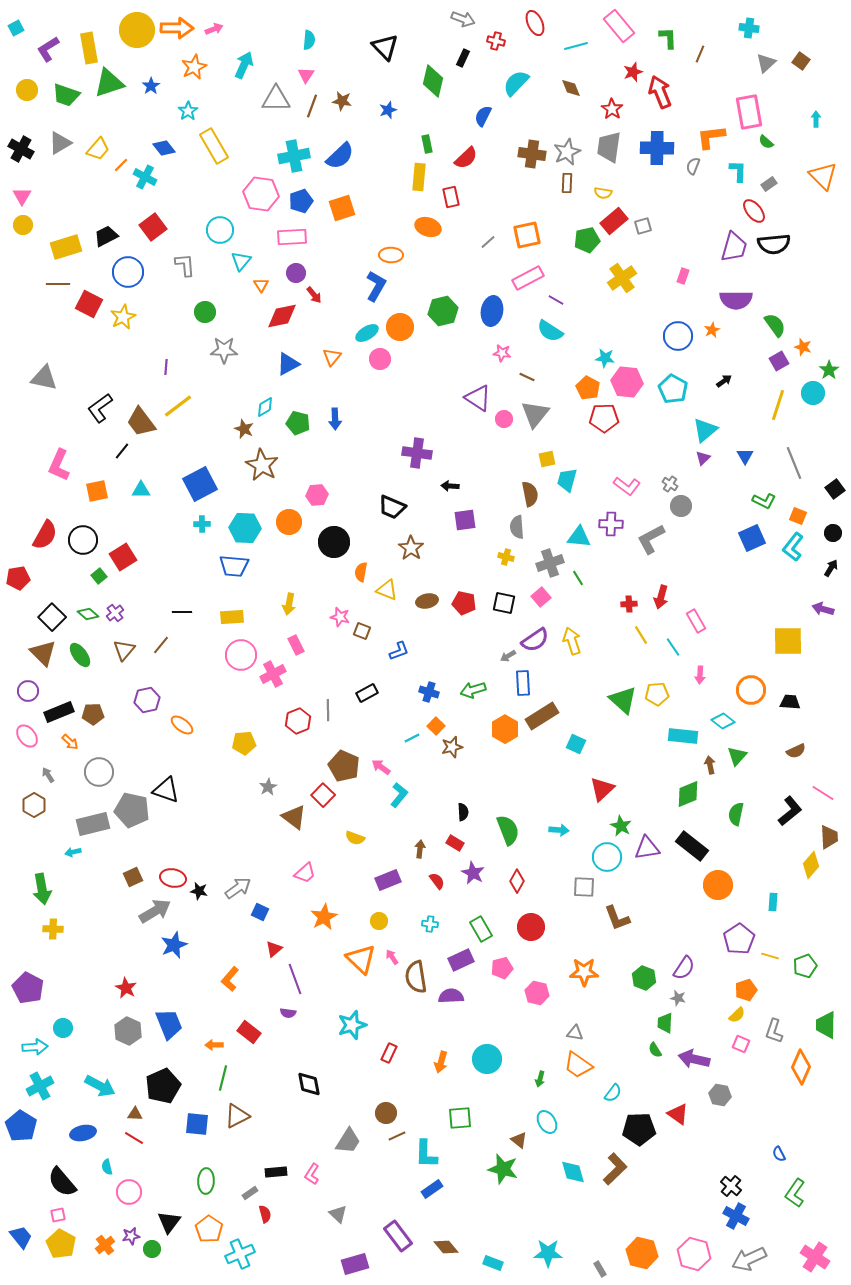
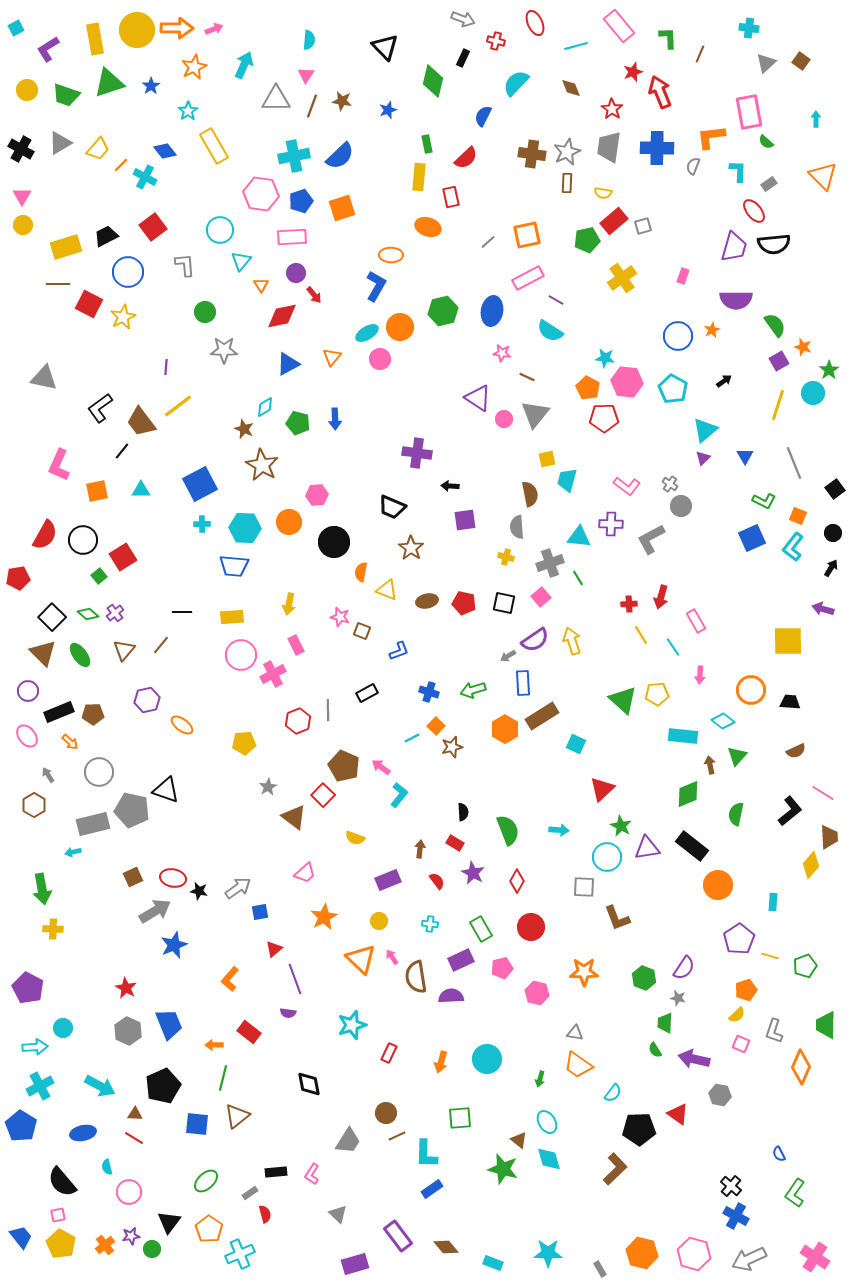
yellow rectangle at (89, 48): moved 6 px right, 9 px up
blue diamond at (164, 148): moved 1 px right, 3 px down
blue square at (260, 912): rotated 36 degrees counterclockwise
brown triangle at (237, 1116): rotated 12 degrees counterclockwise
cyan diamond at (573, 1172): moved 24 px left, 13 px up
green ellipse at (206, 1181): rotated 45 degrees clockwise
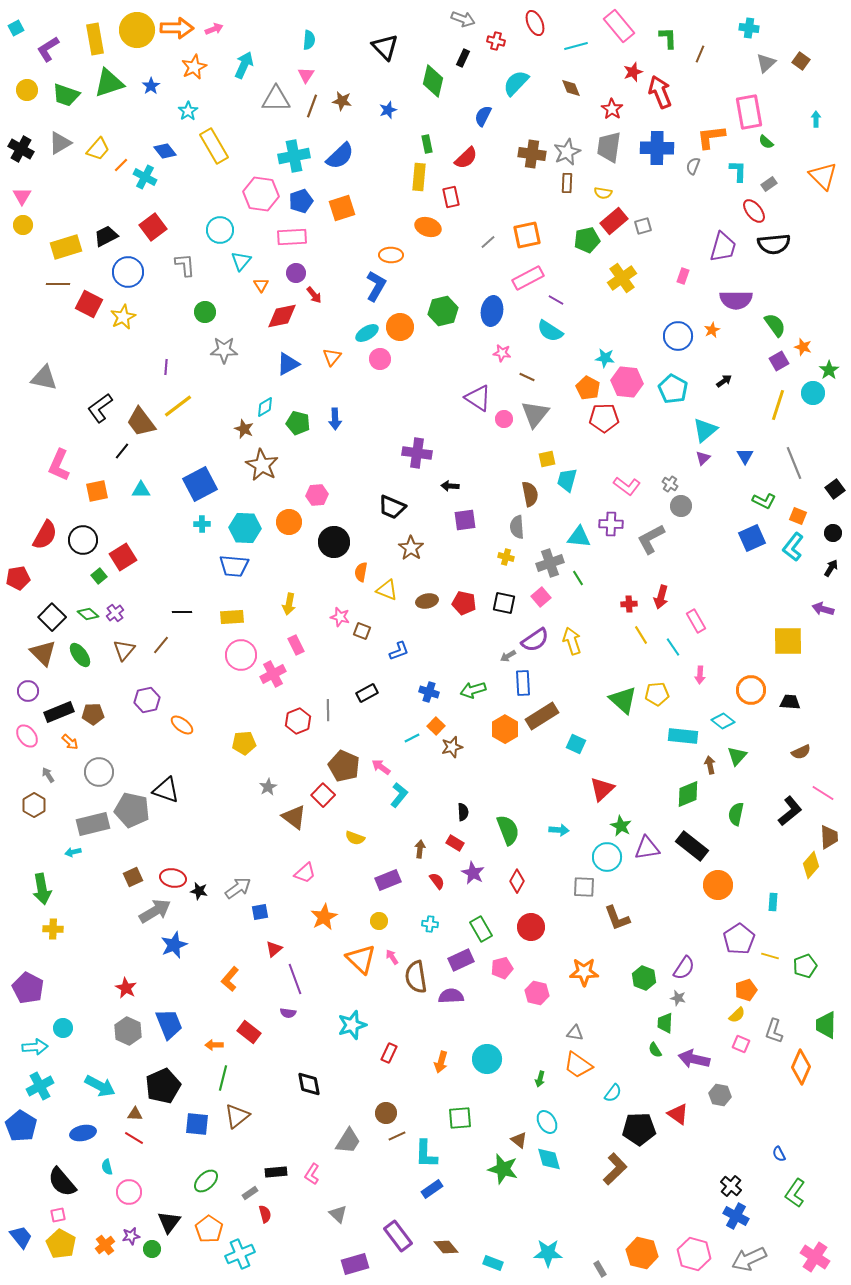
purple trapezoid at (734, 247): moved 11 px left
brown semicircle at (796, 751): moved 5 px right, 1 px down
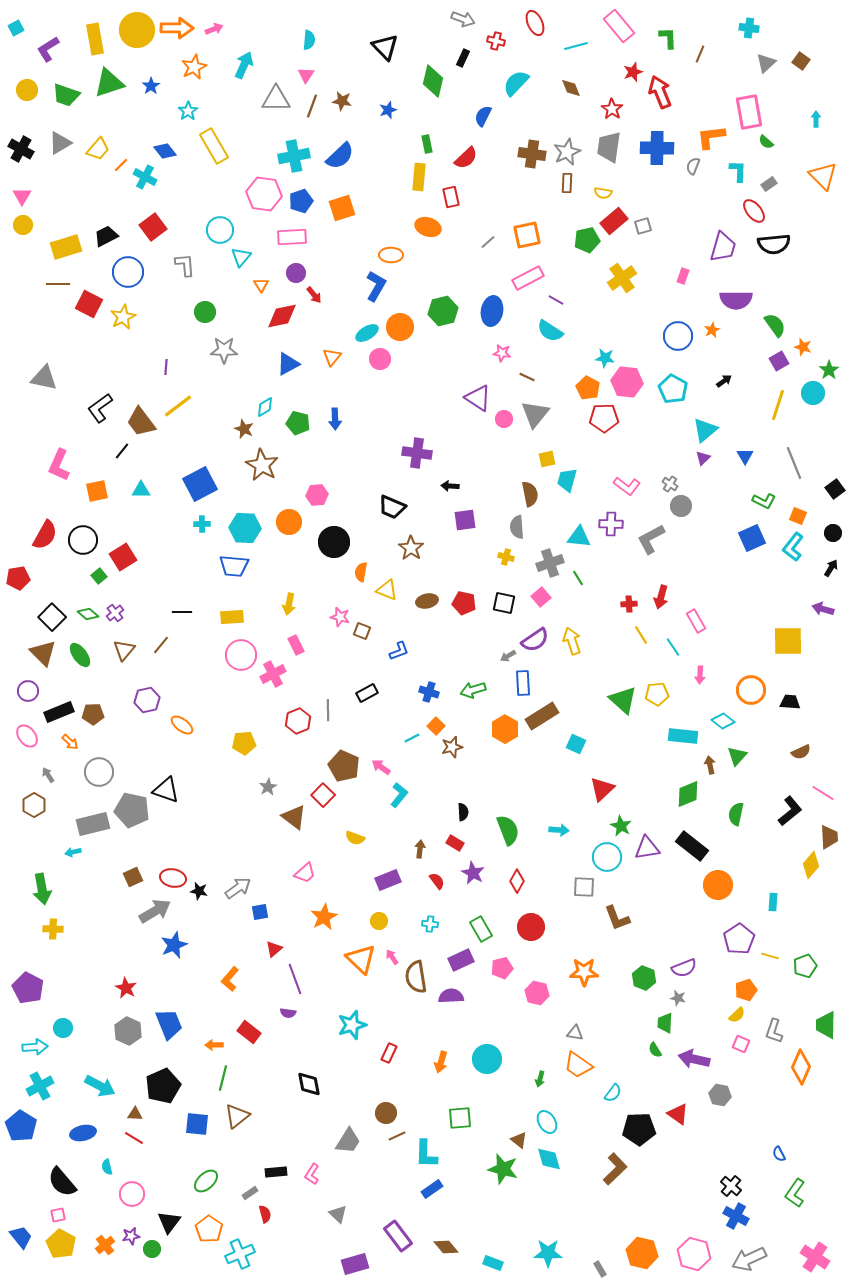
pink hexagon at (261, 194): moved 3 px right
cyan triangle at (241, 261): moved 4 px up
purple semicircle at (684, 968): rotated 35 degrees clockwise
pink circle at (129, 1192): moved 3 px right, 2 px down
